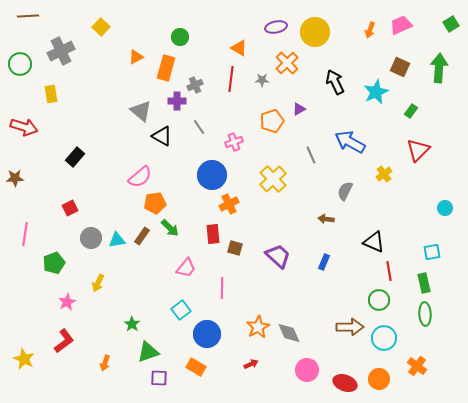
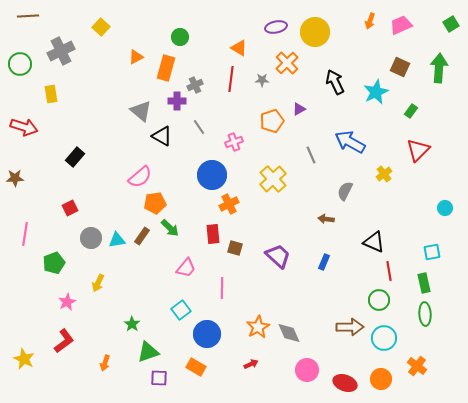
orange arrow at (370, 30): moved 9 px up
orange circle at (379, 379): moved 2 px right
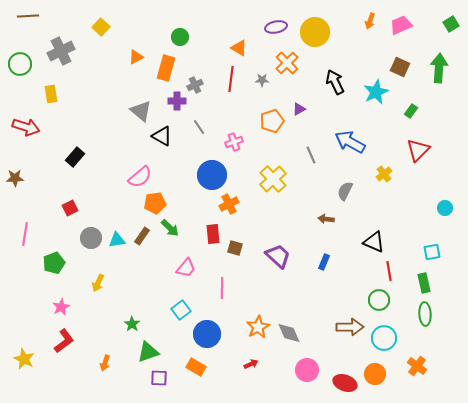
red arrow at (24, 127): moved 2 px right
pink star at (67, 302): moved 6 px left, 5 px down
orange circle at (381, 379): moved 6 px left, 5 px up
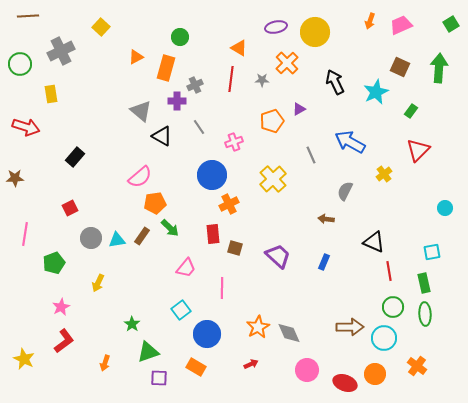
green circle at (379, 300): moved 14 px right, 7 px down
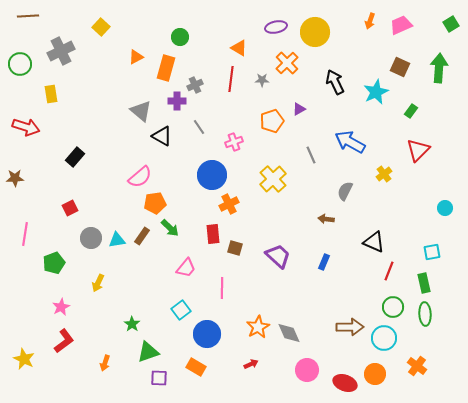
red line at (389, 271): rotated 30 degrees clockwise
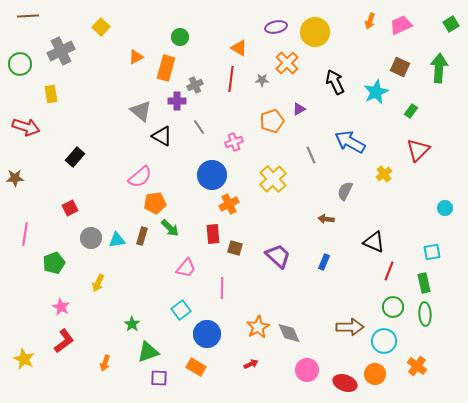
brown rectangle at (142, 236): rotated 18 degrees counterclockwise
pink star at (61, 307): rotated 18 degrees counterclockwise
cyan circle at (384, 338): moved 3 px down
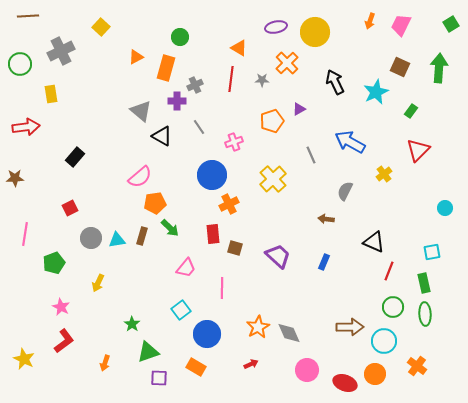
pink trapezoid at (401, 25): rotated 40 degrees counterclockwise
red arrow at (26, 127): rotated 24 degrees counterclockwise
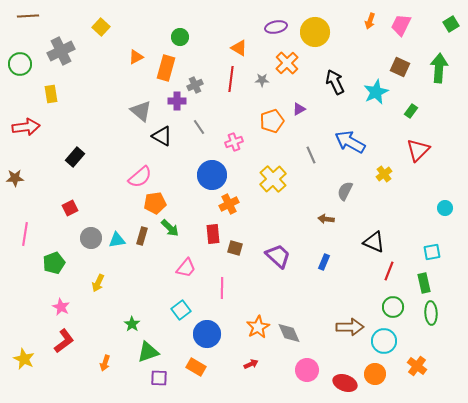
green ellipse at (425, 314): moved 6 px right, 1 px up
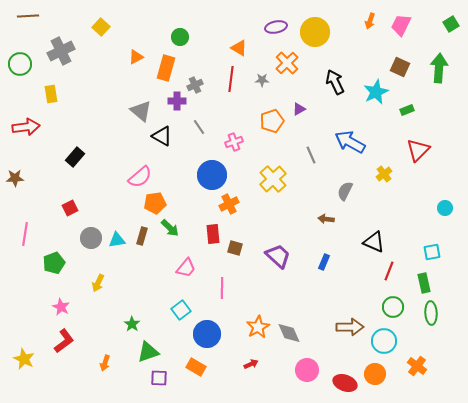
green rectangle at (411, 111): moved 4 px left, 1 px up; rotated 32 degrees clockwise
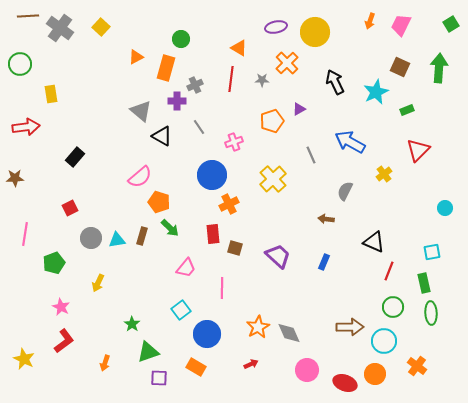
green circle at (180, 37): moved 1 px right, 2 px down
gray cross at (61, 51): moved 1 px left, 23 px up; rotated 28 degrees counterclockwise
orange pentagon at (155, 203): moved 4 px right, 1 px up; rotated 25 degrees clockwise
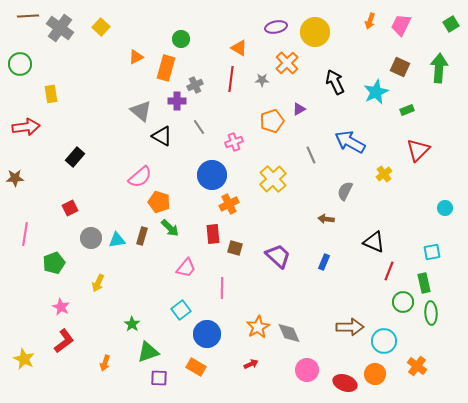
green circle at (393, 307): moved 10 px right, 5 px up
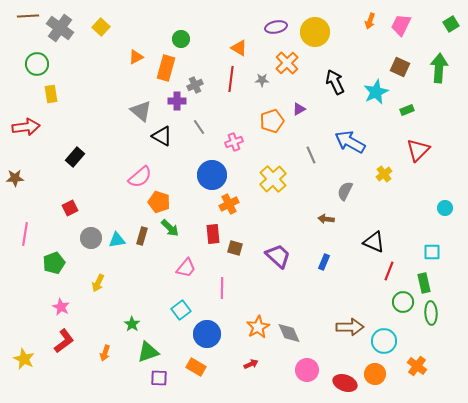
green circle at (20, 64): moved 17 px right
cyan square at (432, 252): rotated 12 degrees clockwise
orange arrow at (105, 363): moved 10 px up
